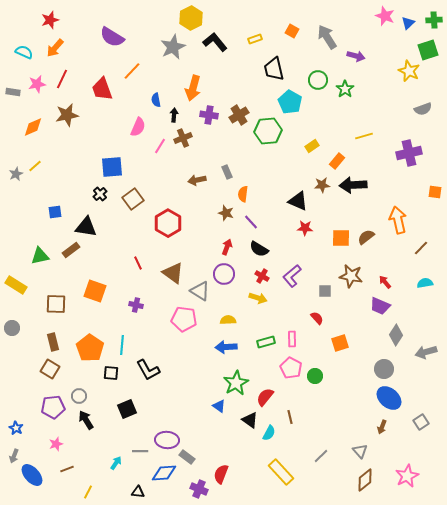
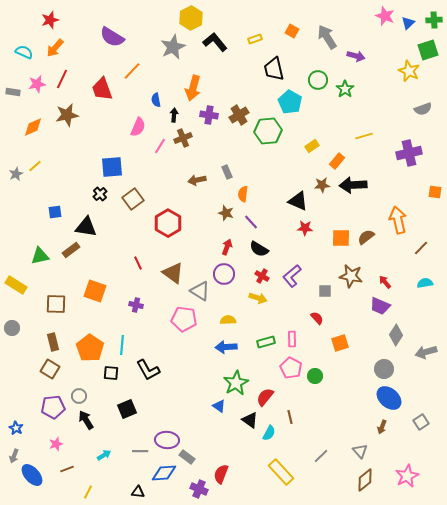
cyan arrow at (116, 463): moved 12 px left, 8 px up; rotated 24 degrees clockwise
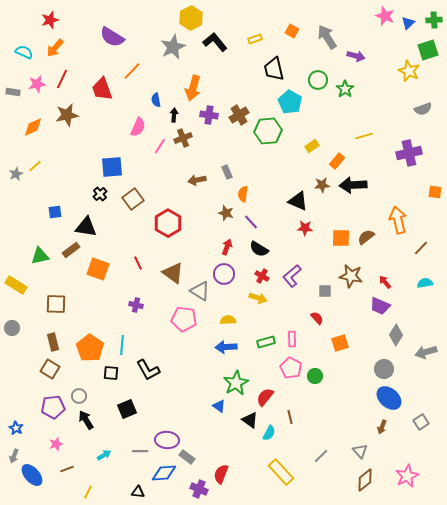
orange square at (95, 291): moved 3 px right, 22 px up
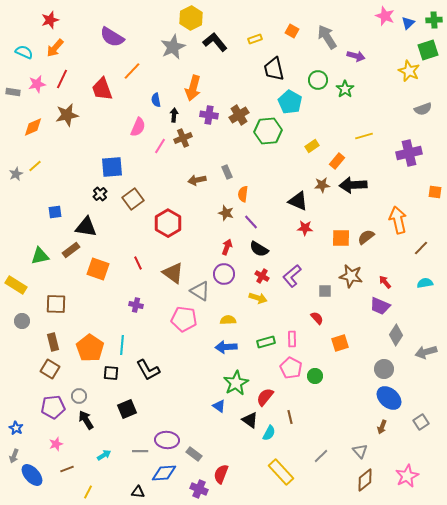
gray circle at (12, 328): moved 10 px right, 7 px up
gray rectangle at (187, 457): moved 7 px right, 3 px up
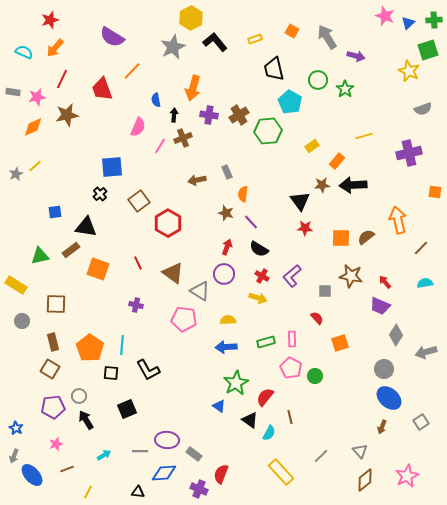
pink star at (37, 84): moved 13 px down
brown square at (133, 199): moved 6 px right, 2 px down
black triangle at (298, 201): moved 2 px right; rotated 30 degrees clockwise
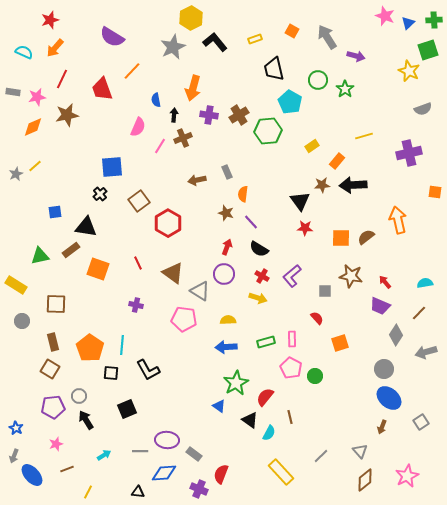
brown line at (421, 248): moved 2 px left, 65 px down
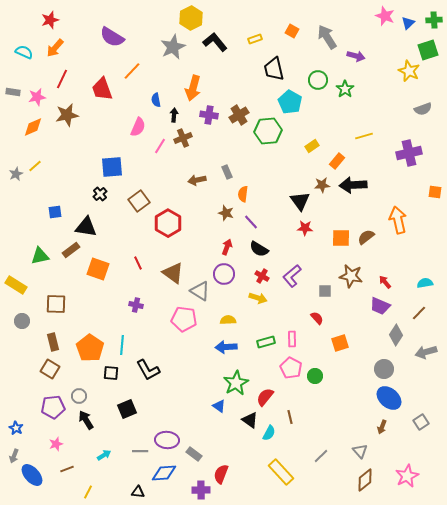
purple cross at (199, 489): moved 2 px right, 1 px down; rotated 24 degrees counterclockwise
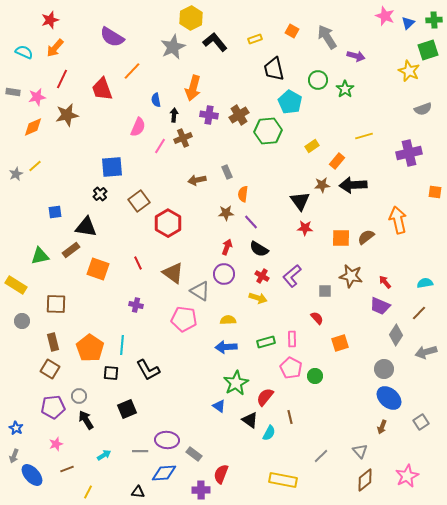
brown star at (226, 213): rotated 21 degrees counterclockwise
yellow rectangle at (281, 472): moved 2 px right, 8 px down; rotated 36 degrees counterclockwise
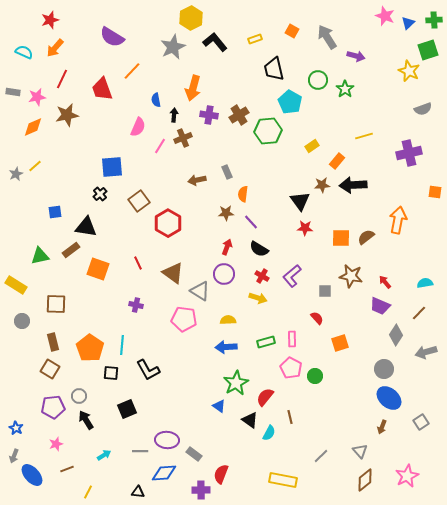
orange arrow at (398, 220): rotated 24 degrees clockwise
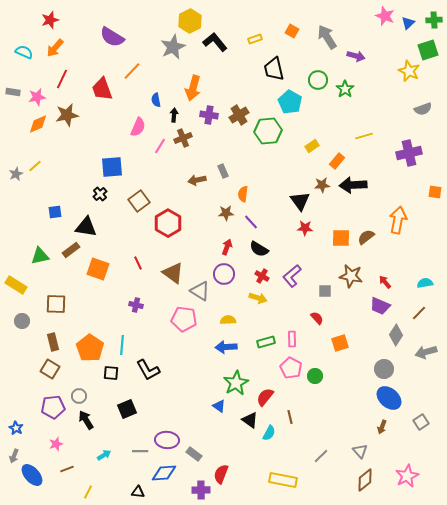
yellow hexagon at (191, 18): moved 1 px left, 3 px down
orange diamond at (33, 127): moved 5 px right, 3 px up
gray rectangle at (227, 172): moved 4 px left, 1 px up
